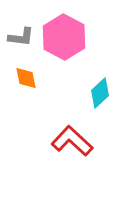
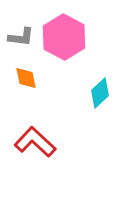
red L-shape: moved 37 px left, 1 px down
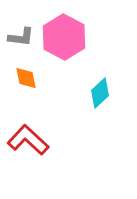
red L-shape: moved 7 px left, 2 px up
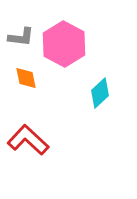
pink hexagon: moved 7 px down
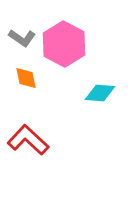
gray L-shape: moved 1 px right, 1 px down; rotated 28 degrees clockwise
cyan diamond: rotated 48 degrees clockwise
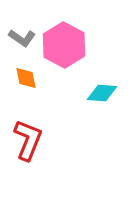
pink hexagon: moved 1 px down
cyan diamond: moved 2 px right
red L-shape: rotated 69 degrees clockwise
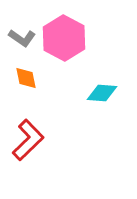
pink hexagon: moved 7 px up
red L-shape: rotated 24 degrees clockwise
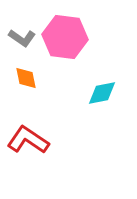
pink hexagon: moved 1 px right, 1 px up; rotated 21 degrees counterclockwise
cyan diamond: rotated 16 degrees counterclockwise
red L-shape: rotated 102 degrees counterclockwise
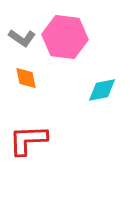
cyan diamond: moved 3 px up
red L-shape: rotated 36 degrees counterclockwise
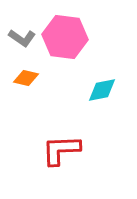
orange diamond: rotated 65 degrees counterclockwise
red L-shape: moved 33 px right, 10 px down
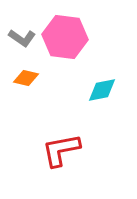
red L-shape: rotated 9 degrees counterclockwise
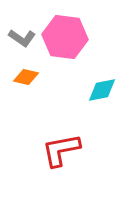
orange diamond: moved 1 px up
